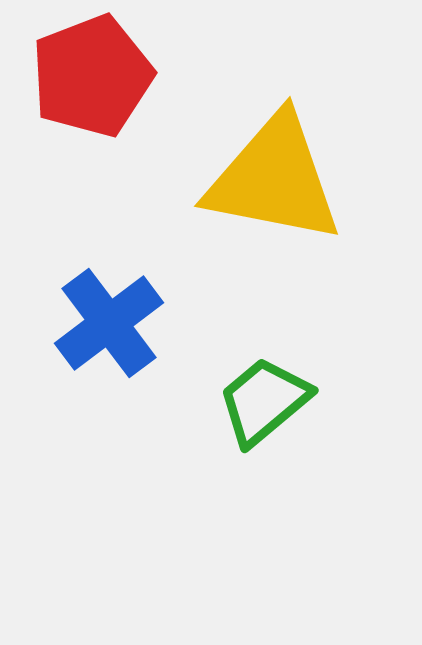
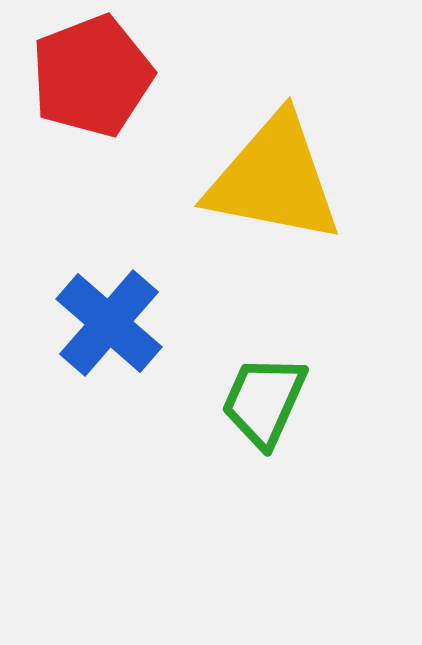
blue cross: rotated 12 degrees counterclockwise
green trapezoid: rotated 26 degrees counterclockwise
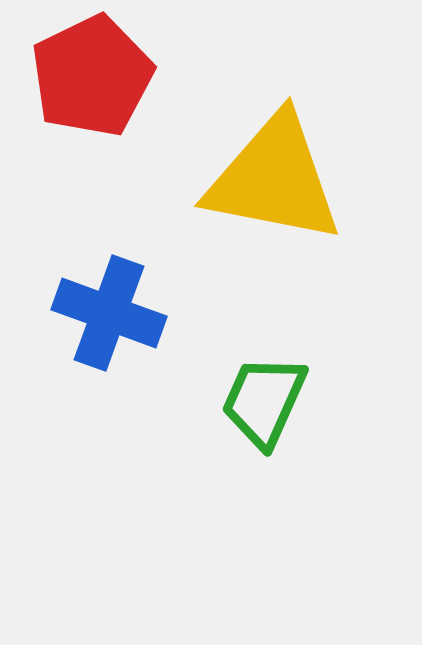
red pentagon: rotated 5 degrees counterclockwise
blue cross: moved 10 px up; rotated 21 degrees counterclockwise
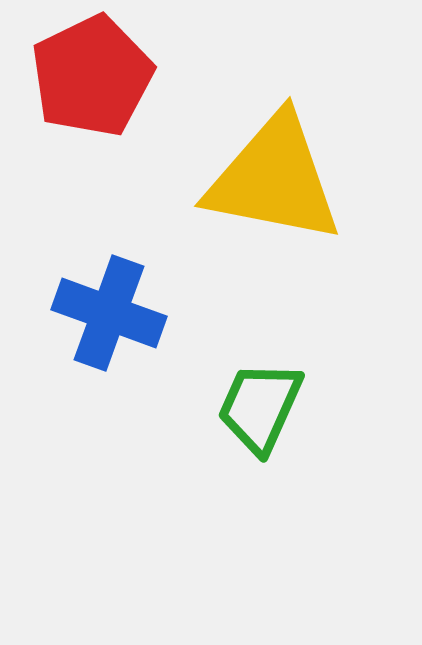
green trapezoid: moved 4 px left, 6 px down
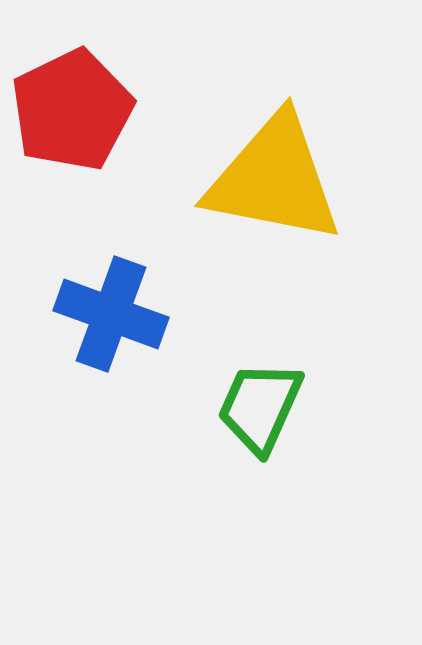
red pentagon: moved 20 px left, 34 px down
blue cross: moved 2 px right, 1 px down
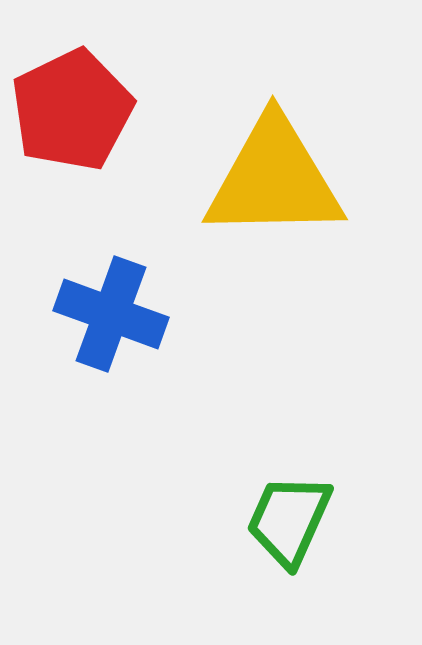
yellow triangle: rotated 12 degrees counterclockwise
green trapezoid: moved 29 px right, 113 px down
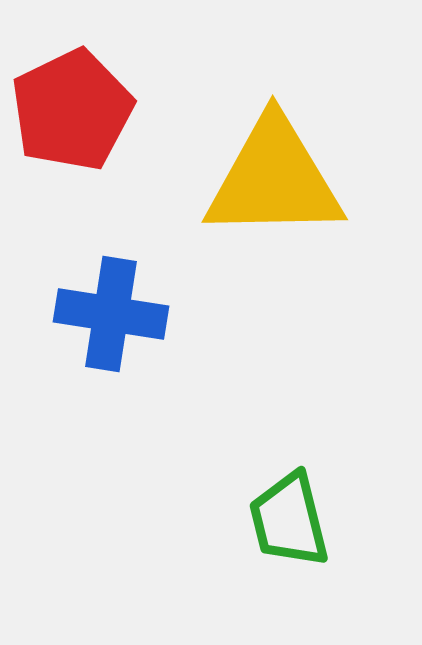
blue cross: rotated 11 degrees counterclockwise
green trapezoid: rotated 38 degrees counterclockwise
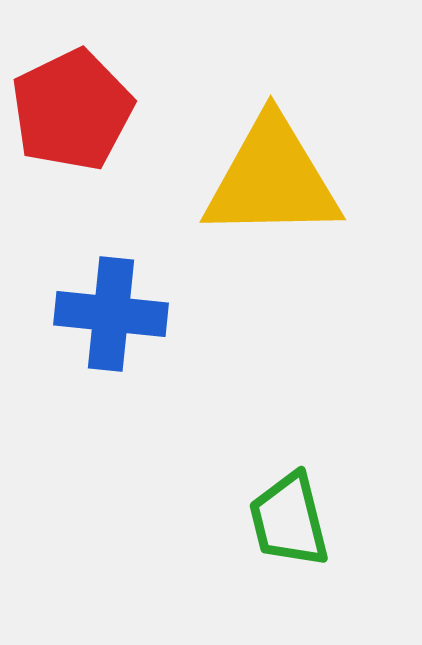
yellow triangle: moved 2 px left
blue cross: rotated 3 degrees counterclockwise
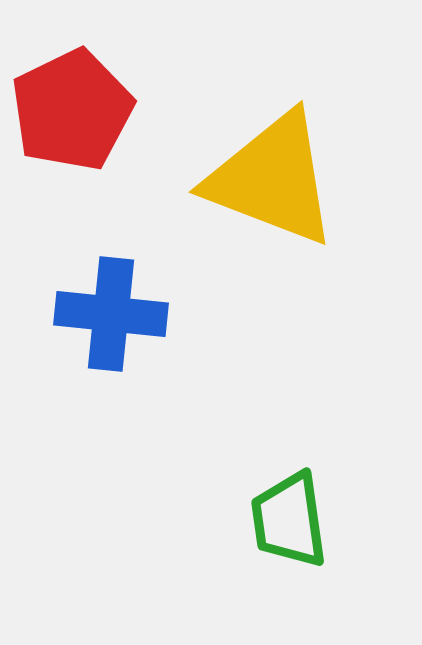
yellow triangle: rotated 22 degrees clockwise
green trapezoid: rotated 6 degrees clockwise
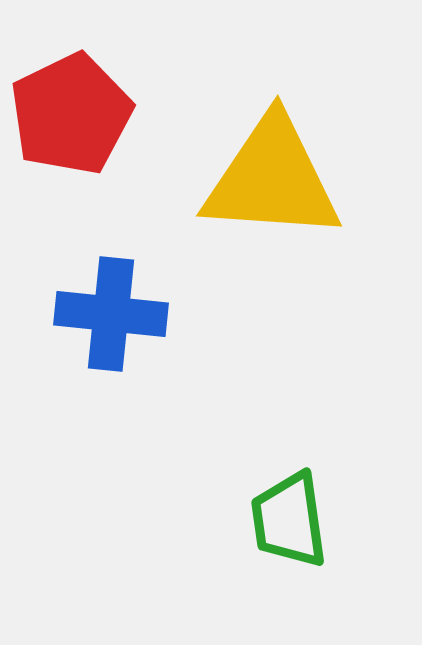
red pentagon: moved 1 px left, 4 px down
yellow triangle: rotated 17 degrees counterclockwise
